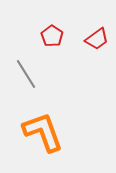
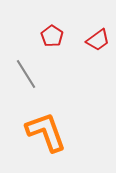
red trapezoid: moved 1 px right, 1 px down
orange L-shape: moved 3 px right
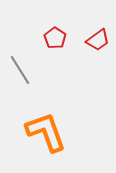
red pentagon: moved 3 px right, 2 px down
gray line: moved 6 px left, 4 px up
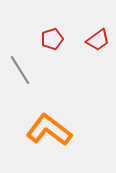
red pentagon: moved 3 px left, 1 px down; rotated 20 degrees clockwise
orange L-shape: moved 3 px right, 2 px up; rotated 33 degrees counterclockwise
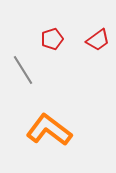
gray line: moved 3 px right
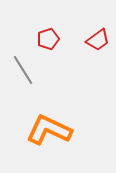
red pentagon: moved 4 px left
orange L-shape: rotated 12 degrees counterclockwise
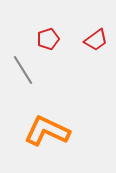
red trapezoid: moved 2 px left
orange L-shape: moved 2 px left, 1 px down
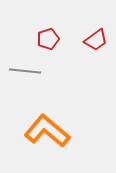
gray line: moved 2 px right, 1 px down; rotated 52 degrees counterclockwise
orange L-shape: rotated 15 degrees clockwise
